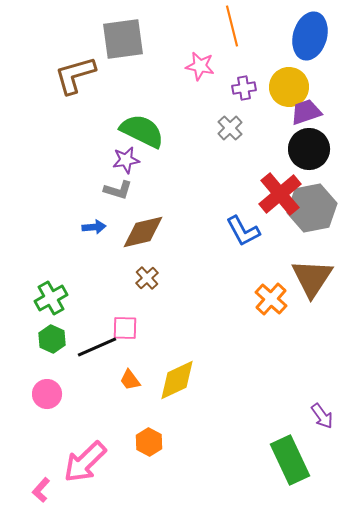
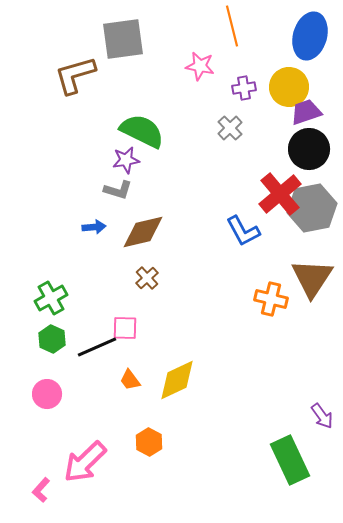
orange cross: rotated 28 degrees counterclockwise
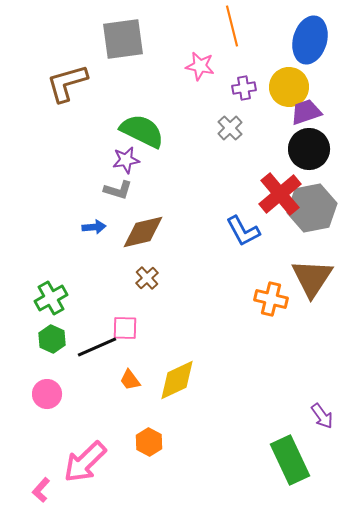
blue ellipse: moved 4 px down
brown L-shape: moved 8 px left, 8 px down
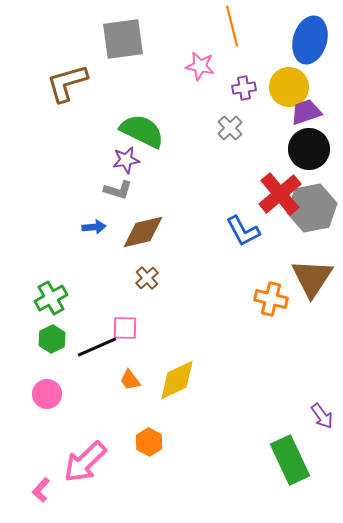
green hexagon: rotated 8 degrees clockwise
